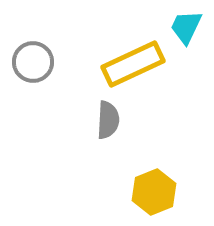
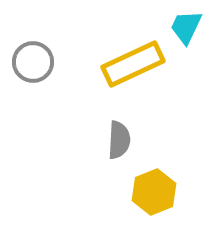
gray semicircle: moved 11 px right, 20 px down
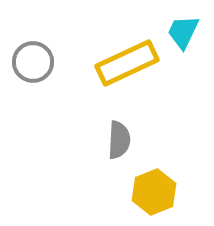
cyan trapezoid: moved 3 px left, 5 px down
yellow rectangle: moved 6 px left, 1 px up
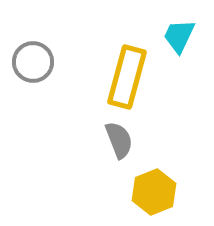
cyan trapezoid: moved 4 px left, 4 px down
yellow rectangle: moved 14 px down; rotated 50 degrees counterclockwise
gray semicircle: rotated 24 degrees counterclockwise
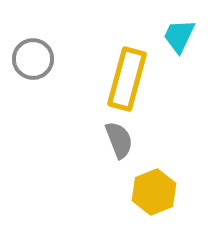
gray circle: moved 3 px up
yellow rectangle: moved 2 px down
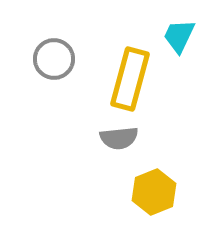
gray circle: moved 21 px right
yellow rectangle: moved 3 px right
gray semicircle: moved 2 px up; rotated 105 degrees clockwise
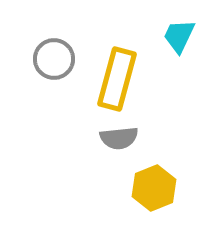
yellow rectangle: moved 13 px left
yellow hexagon: moved 4 px up
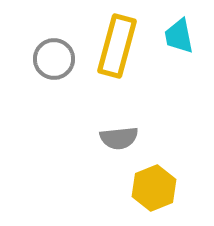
cyan trapezoid: rotated 36 degrees counterclockwise
yellow rectangle: moved 33 px up
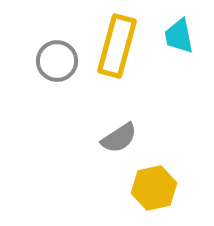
gray circle: moved 3 px right, 2 px down
gray semicircle: rotated 27 degrees counterclockwise
yellow hexagon: rotated 9 degrees clockwise
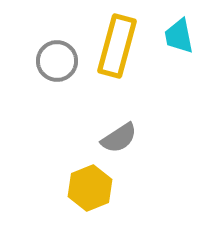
yellow hexagon: moved 64 px left; rotated 9 degrees counterclockwise
